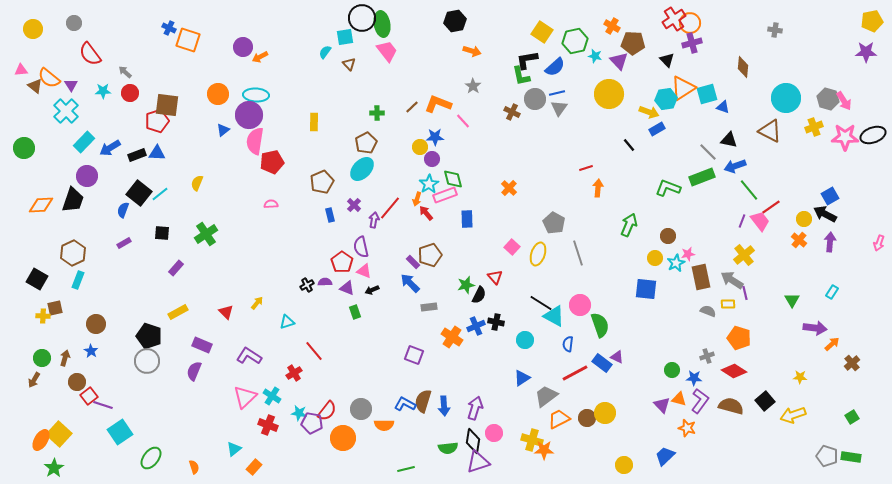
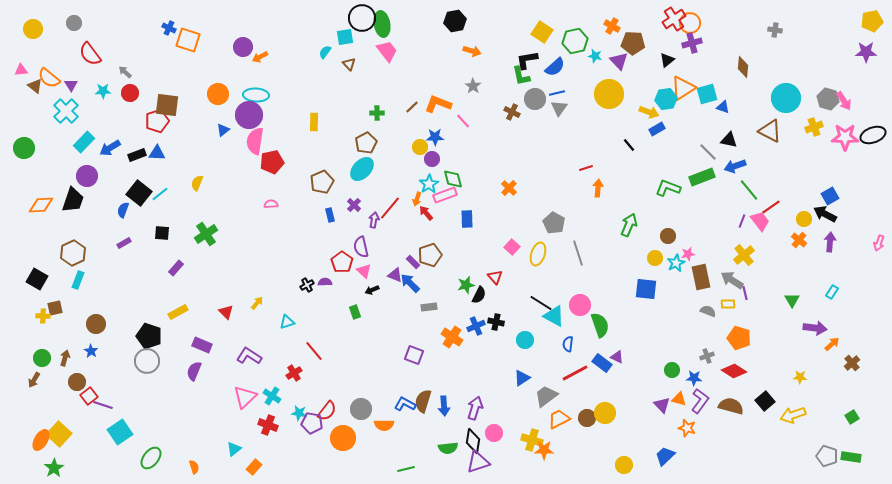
black triangle at (667, 60): rotated 35 degrees clockwise
pink triangle at (364, 271): rotated 21 degrees clockwise
purple triangle at (347, 288): moved 48 px right, 13 px up
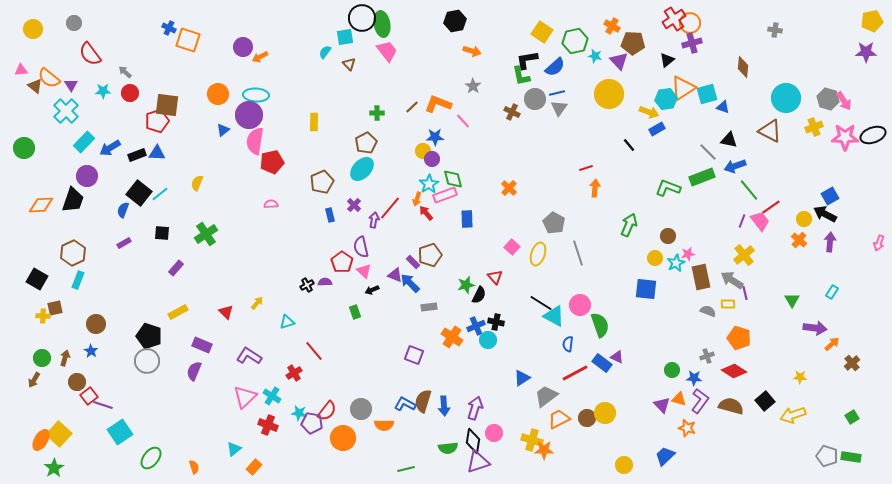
yellow circle at (420, 147): moved 3 px right, 4 px down
orange arrow at (598, 188): moved 3 px left
cyan circle at (525, 340): moved 37 px left
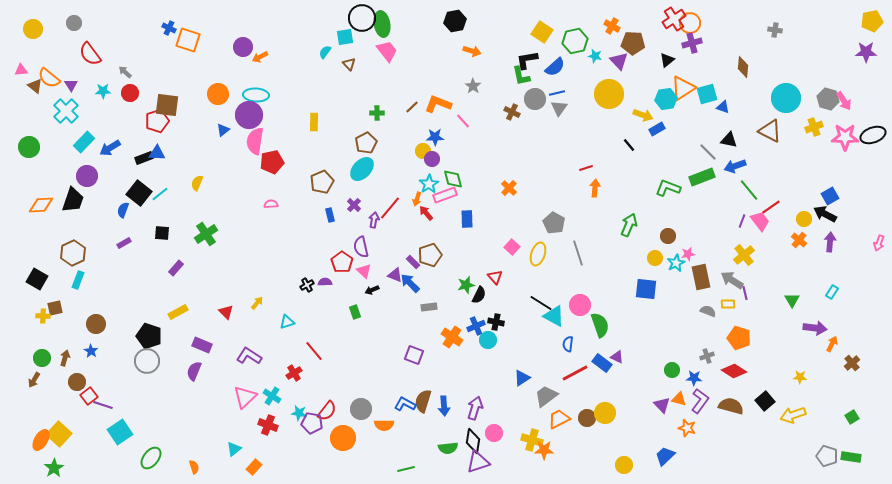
yellow arrow at (649, 112): moved 6 px left, 3 px down
green circle at (24, 148): moved 5 px right, 1 px up
black rectangle at (137, 155): moved 7 px right, 3 px down
orange arrow at (832, 344): rotated 21 degrees counterclockwise
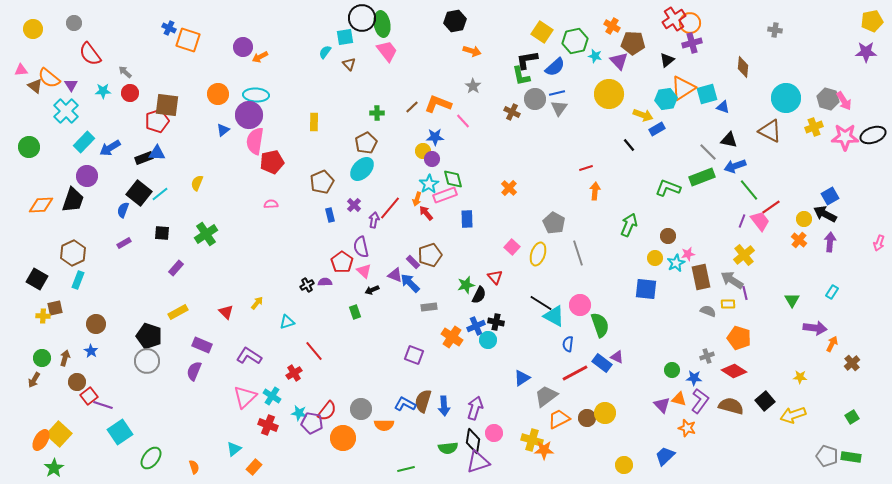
orange arrow at (595, 188): moved 3 px down
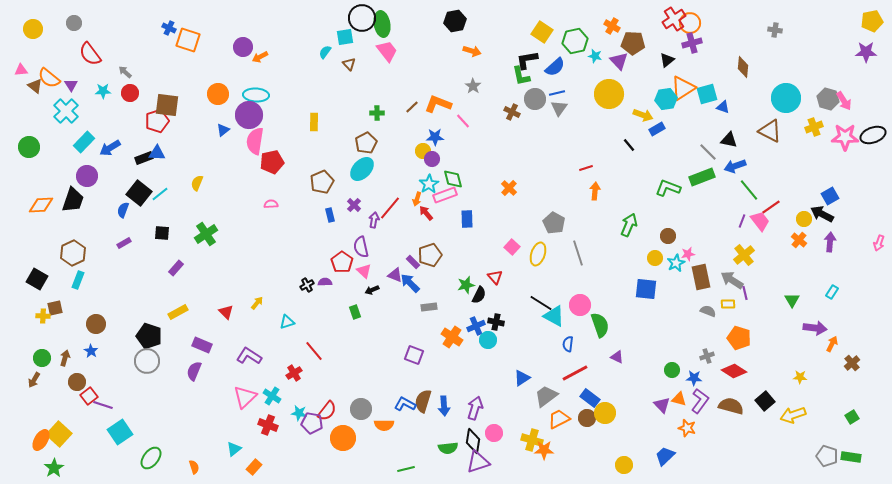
black arrow at (825, 214): moved 3 px left
blue rectangle at (602, 363): moved 12 px left, 35 px down
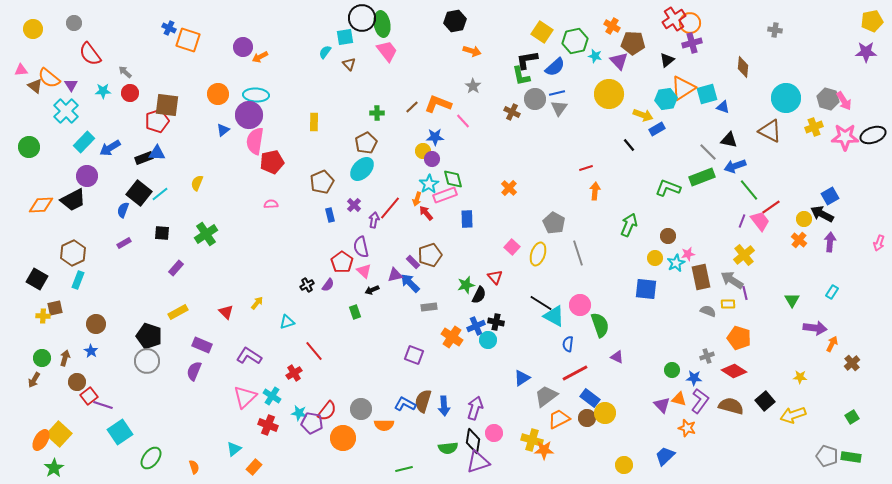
black trapezoid at (73, 200): rotated 44 degrees clockwise
purple triangle at (395, 275): rotated 35 degrees counterclockwise
purple semicircle at (325, 282): moved 3 px right, 3 px down; rotated 128 degrees clockwise
green line at (406, 469): moved 2 px left
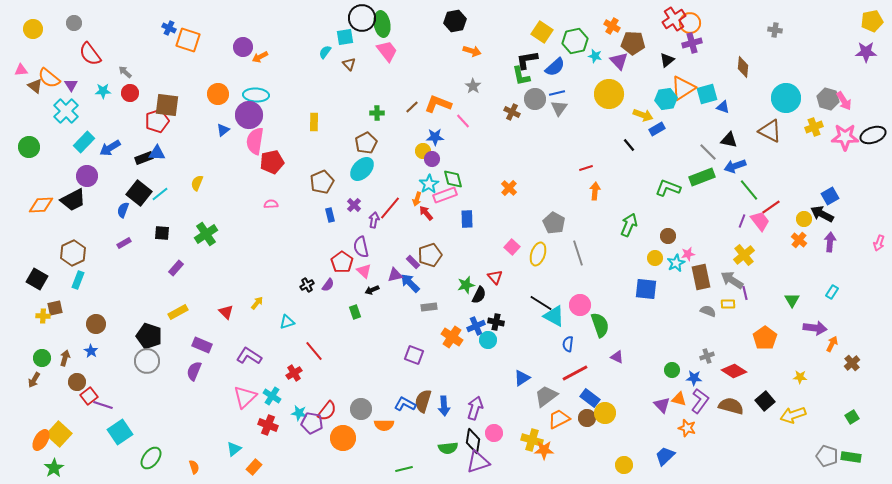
orange pentagon at (739, 338): moved 26 px right; rotated 20 degrees clockwise
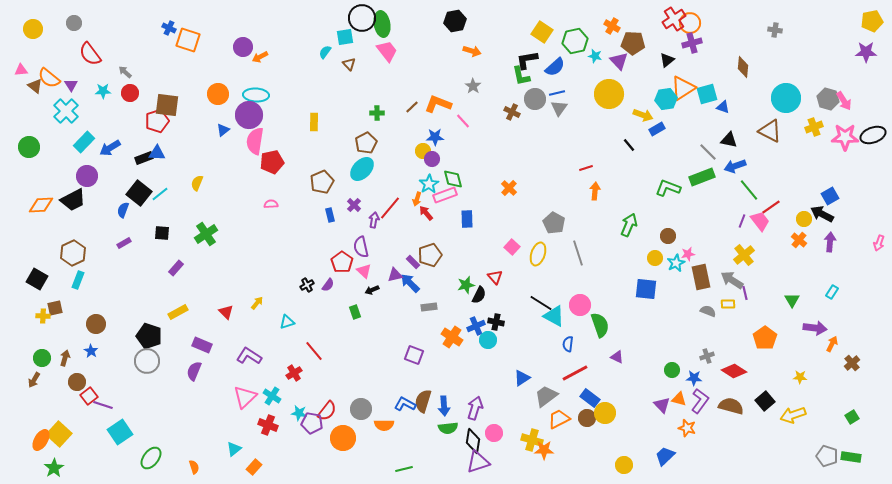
green semicircle at (448, 448): moved 20 px up
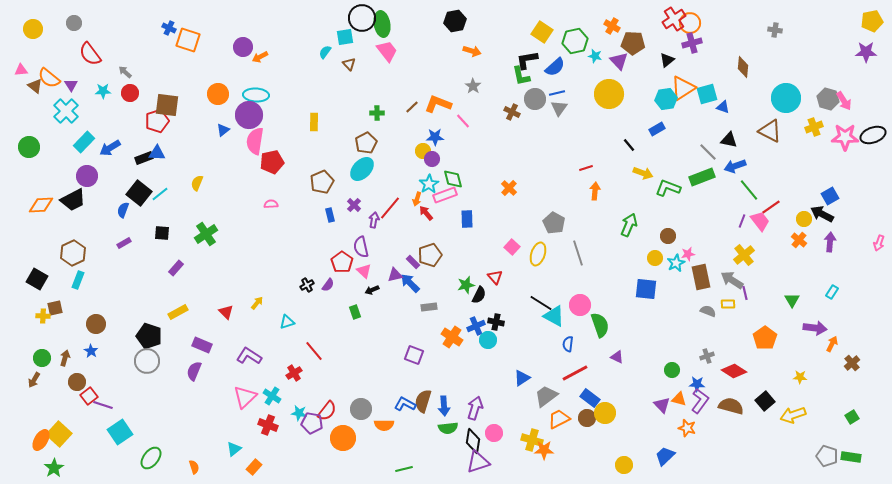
yellow arrow at (643, 115): moved 58 px down
blue star at (694, 378): moved 3 px right, 6 px down
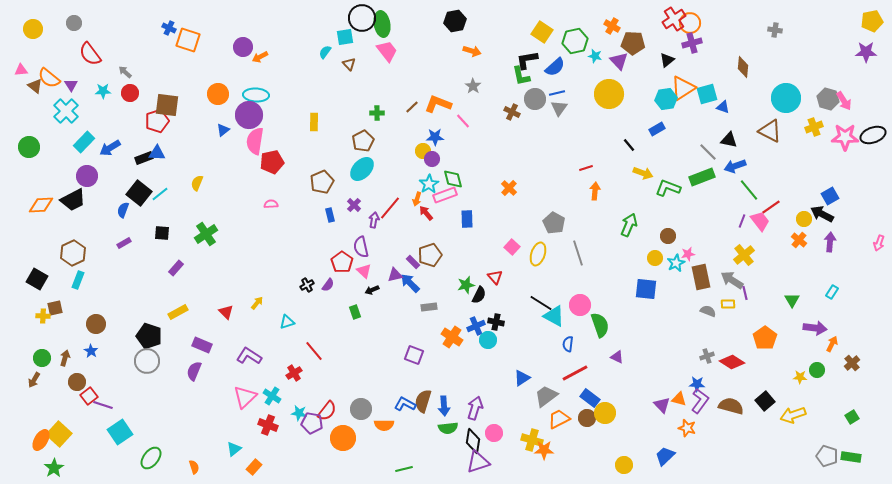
brown pentagon at (366, 143): moved 3 px left, 2 px up
green circle at (672, 370): moved 145 px right
red diamond at (734, 371): moved 2 px left, 9 px up
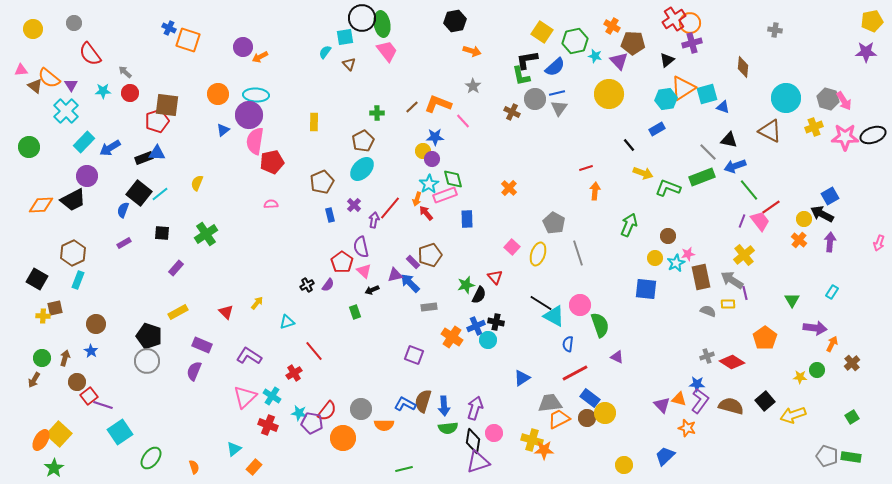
gray trapezoid at (546, 396): moved 4 px right, 7 px down; rotated 30 degrees clockwise
